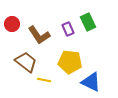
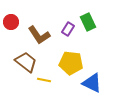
red circle: moved 1 px left, 2 px up
purple rectangle: rotated 56 degrees clockwise
yellow pentagon: moved 1 px right, 1 px down
blue triangle: moved 1 px right, 1 px down
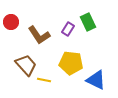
brown trapezoid: moved 3 px down; rotated 10 degrees clockwise
blue triangle: moved 4 px right, 3 px up
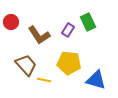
purple rectangle: moved 1 px down
yellow pentagon: moved 2 px left
blue triangle: rotated 10 degrees counterclockwise
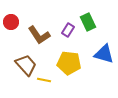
blue triangle: moved 8 px right, 26 px up
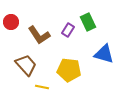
yellow pentagon: moved 7 px down
yellow line: moved 2 px left, 7 px down
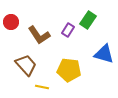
green rectangle: moved 2 px up; rotated 60 degrees clockwise
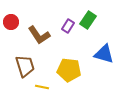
purple rectangle: moved 4 px up
brown trapezoid: moved 1 px left, 1 px down; rotated 25 degrees clockwise
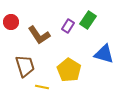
yellow pentagon: rotated 25 degrees clockwise
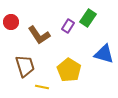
green rectangle: moved 2 px up
